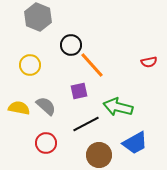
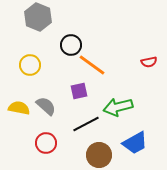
orange line: rotated 12 degrees counterclockwise
green arrow: rotated 28 degrees counterclockwise
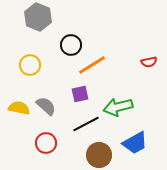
orange line: rotated 68 degrees counterclockwise
purple square: moved 1 px right, 3 px down
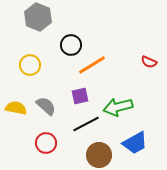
red semicircle: rotated 35 degrees clockwise
purple square: moved 2 px down
yellow semicircle: moved 3 px left
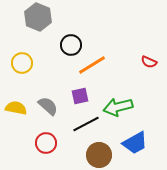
yellow circle: moved 8 px left, 2 px up
gray semicircle: moved 2 px right
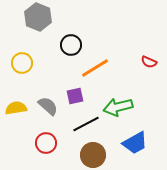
orange line: moved 3 px right, 3 px down
purple square: moved 5 px left
yellow semicircle: rotated 20 degrees counterclockwise
brown circle: moved 6 px left
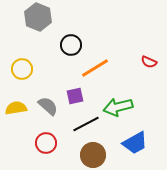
yellow circle: moved 6 px down
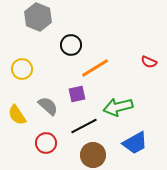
purple square: moved 2 px right, 2 px up
yellow semicircle: moved 1 px right, 7 px down; rotated 115 degrees counterclockwise
black line: moved 2 px left, 2 px down
